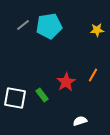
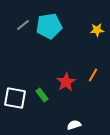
white semicircle: moved 6 px left, 4 px down
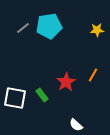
gray line: moved 3 px down
white semicircle: moved 2 px right; rotated 120 degrees counterclockwise
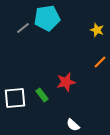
cyan pentagon: moved 2 px left, 8 px up
yellow star: rotated 24 degrees clockwise
orange line: moved 7 px right, 13 px up; rotated 16 degrees clockwise
red star: rotated 18 degrees clockwise
white square: rotated 15 degrees counterclockwise
white semicircle: moved 3 px left
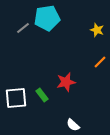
white square: moved 1 px right
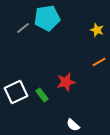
orange line: moved 1 px left; rotated 16 degrees clockwise
white square: moved 6 px up; rotated 20 degrees counterclockwise
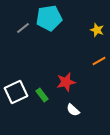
cyan pentagon: moved 2 px right
orange line: moved 1 px up
white semicircle: moved 15 px up
